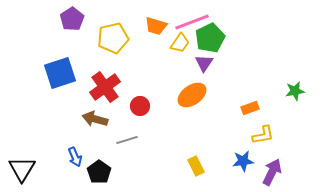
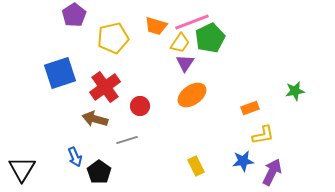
purple pentagon: moved 2 px right, 4 px up
purple triangle: moved 19 px left
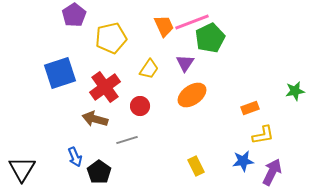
orange trapezoid: moved 8 px right; rotated 130 degrees counterclockwise
yellow pentagon: moved 2 px left
yellow trapezoid: moved 31 px left, 26 px down
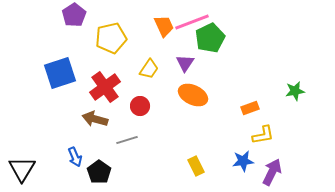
orange ellipse: moved 1 px right; rotated 60 degrees clockwise
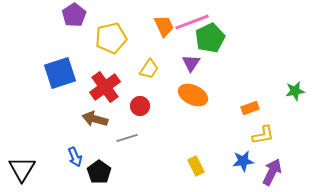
purple triangle: moved 6 px right
gray line: moved 2 px up
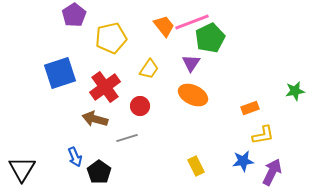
orange trapezoid: rotated 15 degrees counterclockwise
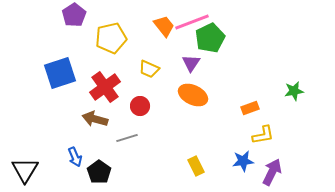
yellow trapezoid: rotated 80 degrees clockwise
green star: moved 1 px left
black triangle: moved 3 px right, 1 px down
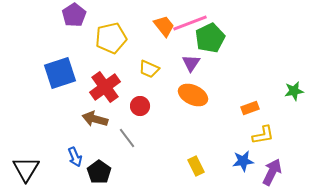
pink line: moved 2 px left, 1 px down
gray line: rotated 70 degrees clockwise
black triangle: moved 1 px right, 1 px up
